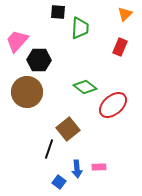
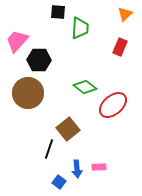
brown circle: moved 1 px right, 1 px down
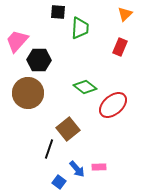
blue arrow: rotated 36 degrees counterclockwise
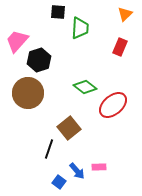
black hexagon: rotated 20 degrees counterclockwise
brown square: moved 1 px right, 1 px up
blue arrow: moved 2 px down
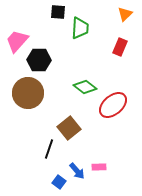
black hexagon: rotated 20 degrees clockwise
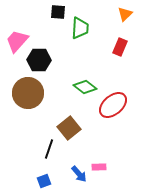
blue arrow: moved 2 px right, 3 px down
blue square: moved 15 px left, 1 px up; rotated 32 degrees clockwise
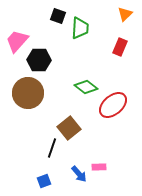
black square: moved 4 px down; rotated 14 degrees clockwise
green diamond: moved 1 px right
black line: moved 3 px right, 1 px up
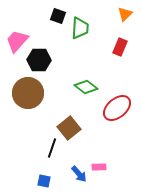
red ellipse: moved 4 px right, 3 px down
blue square: rotated 32 degrees clockwise
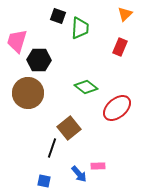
pink trapezoid: rotated 25 degrees counterclockwise
pink rectangle: moved 1 px left, 1 px up
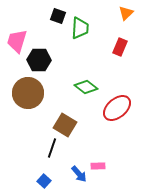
orange triangle: moved 1 px right, 1 px up
brown square: moved 4 px left, 3 px up; rotated 20 degrees counterclockwise
blue square: rotated 32 degrees clockwise
